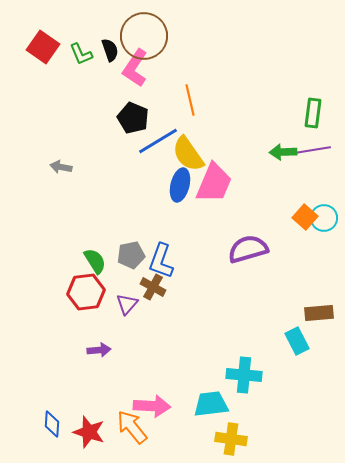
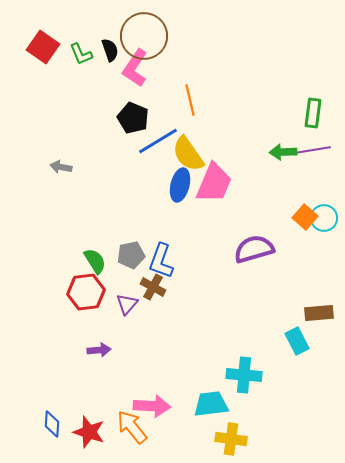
purple semicircle: moved 6 px right
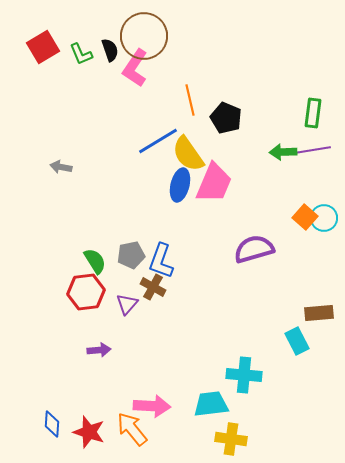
red square: rotated 24 degrees clockwise
black pentagon: moved 93 px right
orange arrow: moved 2 px down
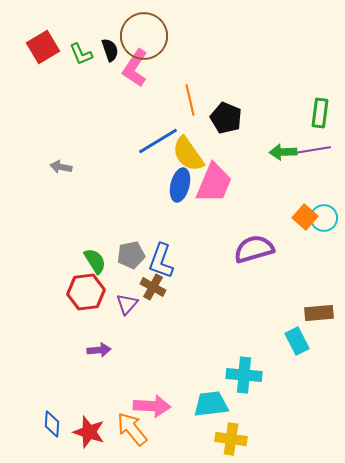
green rectangle: moved 7 px right
